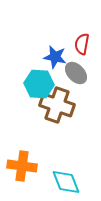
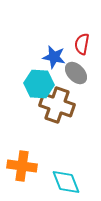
blue star: moved 1 px left
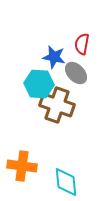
cyan diamond: rotated 16 degrees clockwise
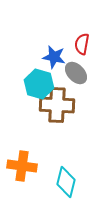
cyan hexagon: rotated 12 degrees clockwise
brown cross: rotated 16 degrees counterclockwise
cyan diamond: rotated 20 degrees clockwise
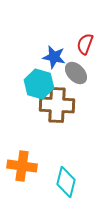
red semicircle: moved 3 px right; rotated 10 degrees clockwise
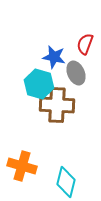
gray ellipse: rotated 20 degrees clockwise
orange cross: rotated 8 degrees clockwise
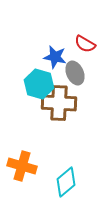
red semicircle: rotated 80 degrees counterclockwise
blue star: moved 1 px right
gray ellipse: moved 1 px left
brown cross: moved 2 px right, 2 px up
cyan diamond: rotated 36 degrees clockwise
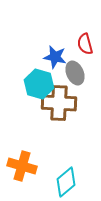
red semicircle: rotated 45 degrees clockwise
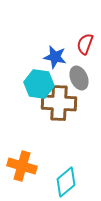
red semicircle: rotated 35 degrees clockwise
gray ellipse: moved 4 px right, 5 px down
cyan hexagon: rotated 8 degrees counterclockwise
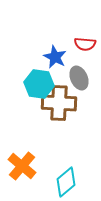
red semicircle: rotated 105 degrees counterclockwise
blue star: rotated 15 degrees clockwise
orange cross: rotated 24 degrees clockwise
